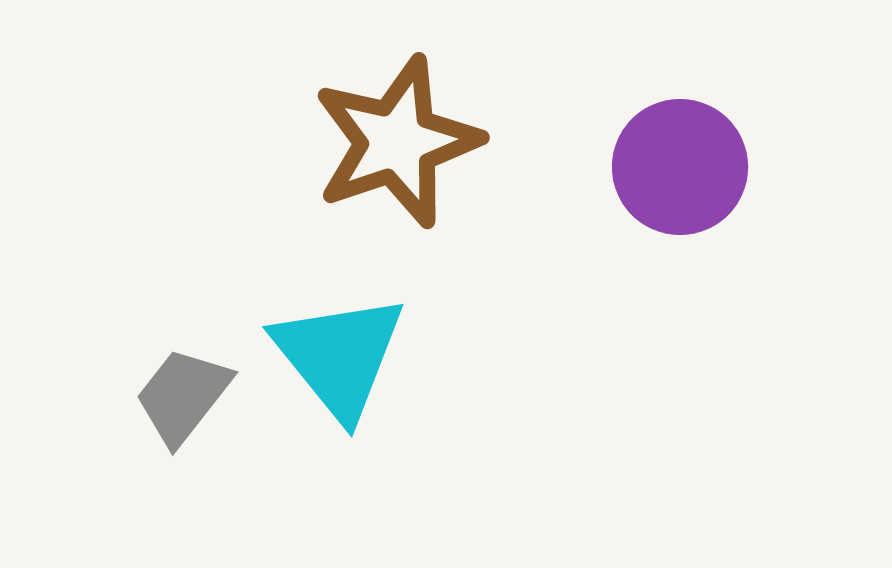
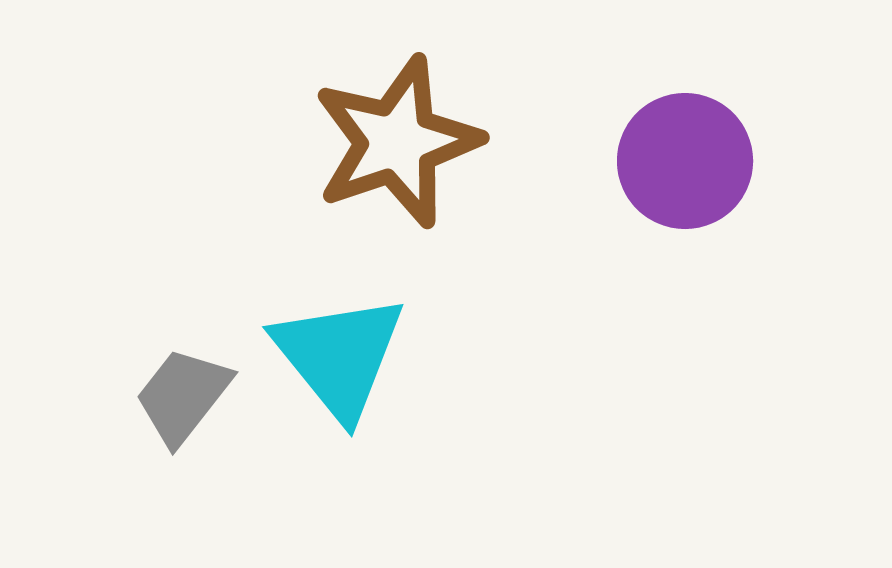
purple circle: moved 5 px right, 6 px up
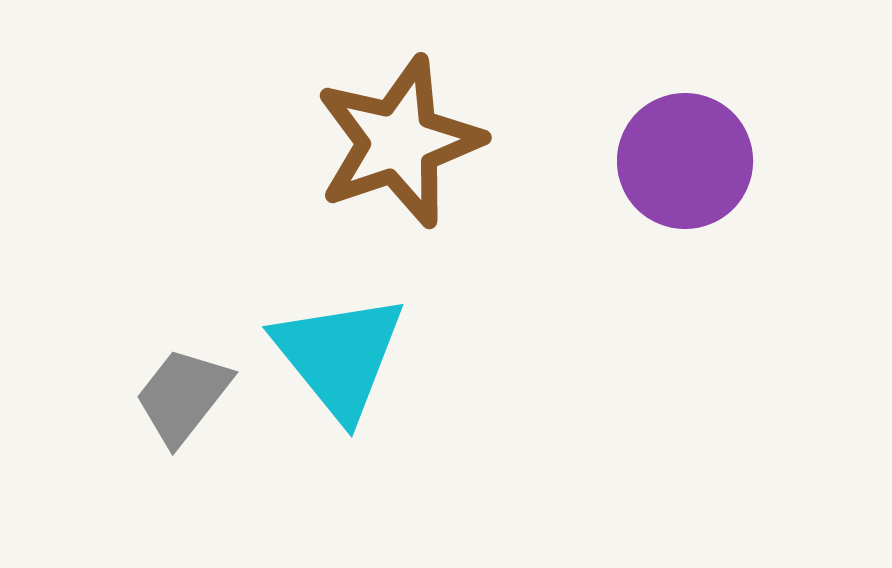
brown star: moved 2 px right
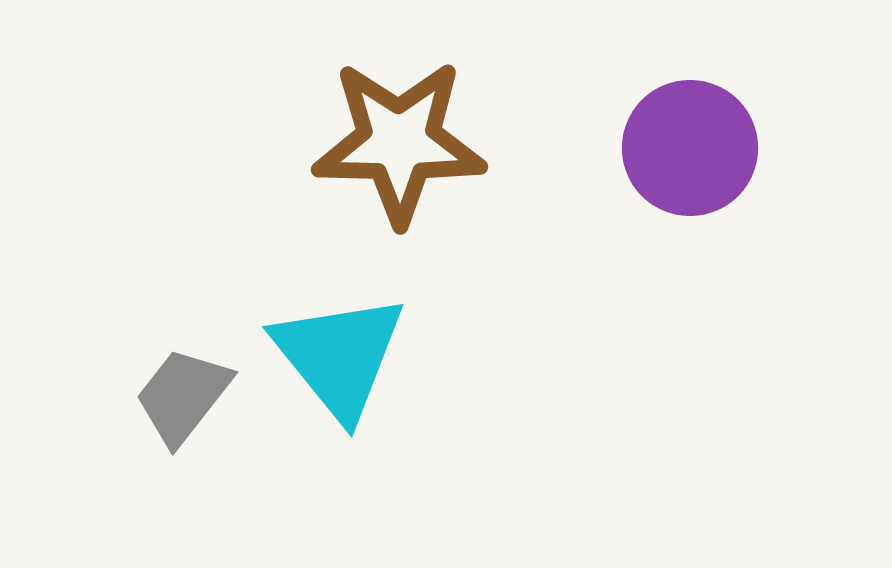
brown star: rotated 20 degrees clockwise
purple circle: moved 5 px right, 13 px up
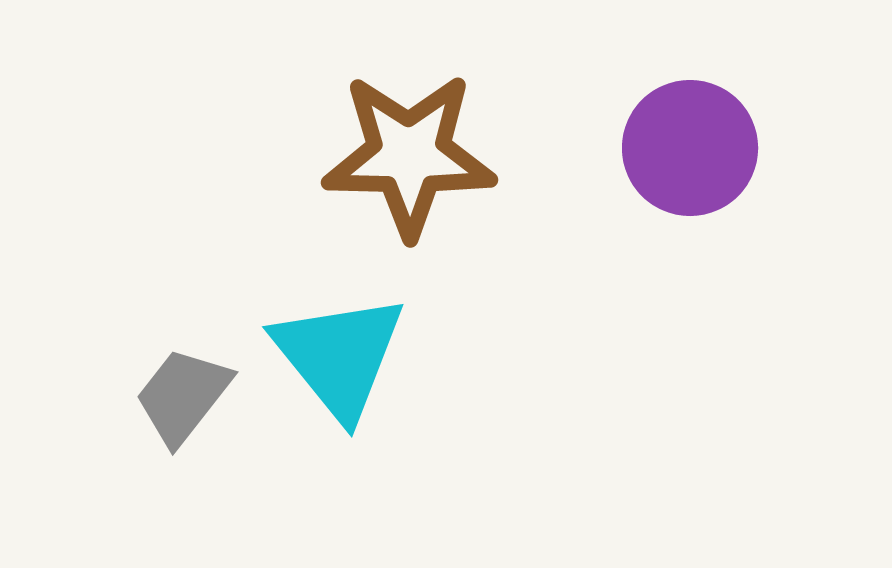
brown star: moved 10 px right, 13 px down
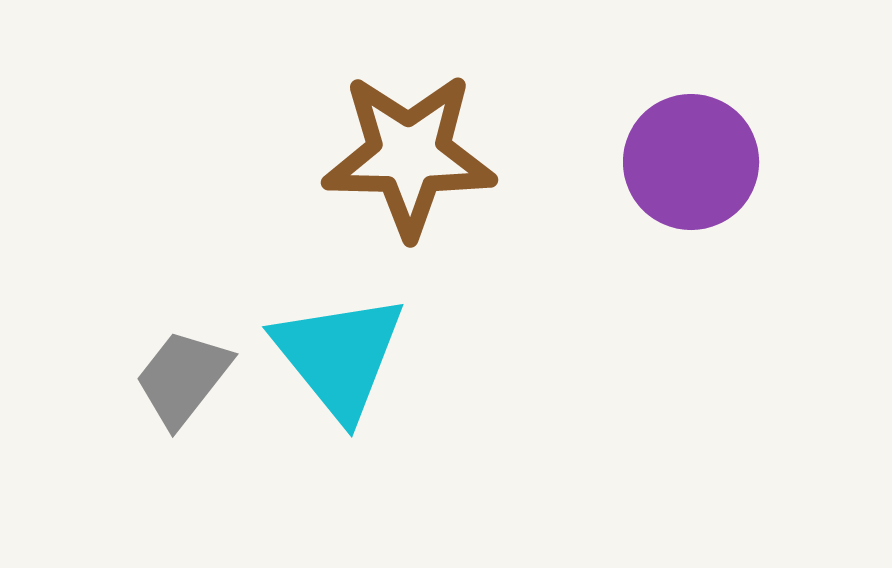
purple circle: moved 1 px right, 14 px down
gray trapezoid: moved 18 px up
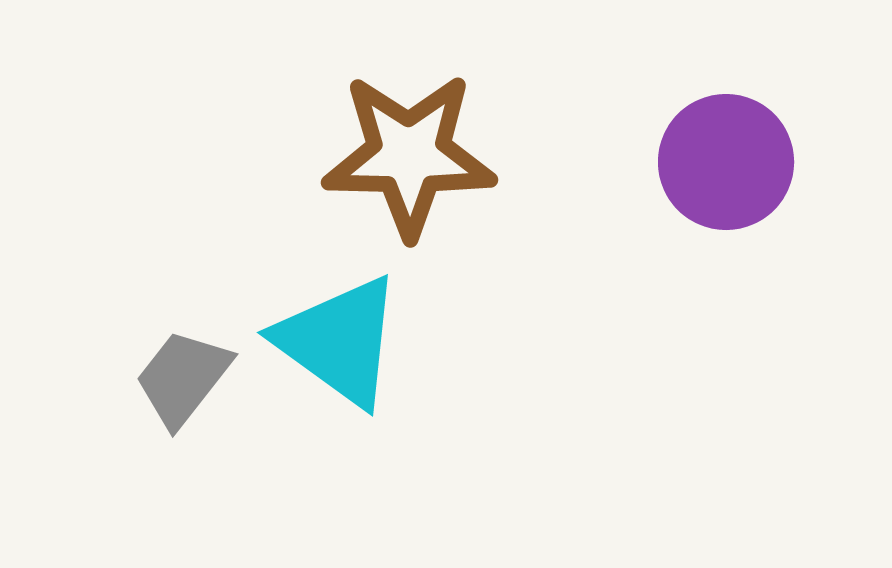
purple circle: moved 35 px right
cyan triangle: moved 15 px up; rotated 15 degrees counterclockwise
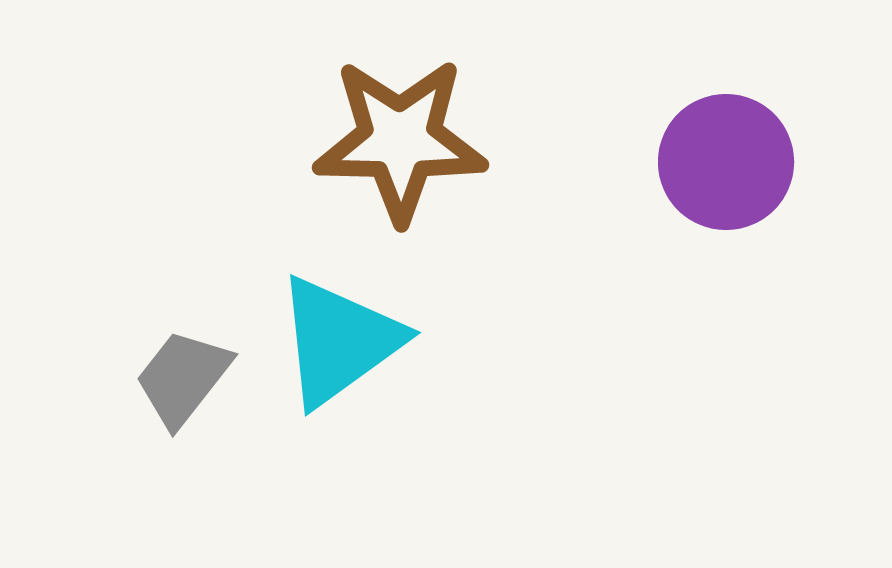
brown star: moved 9 px left, 15 px up
cyan triangle: rotated 48 degrees clockwise
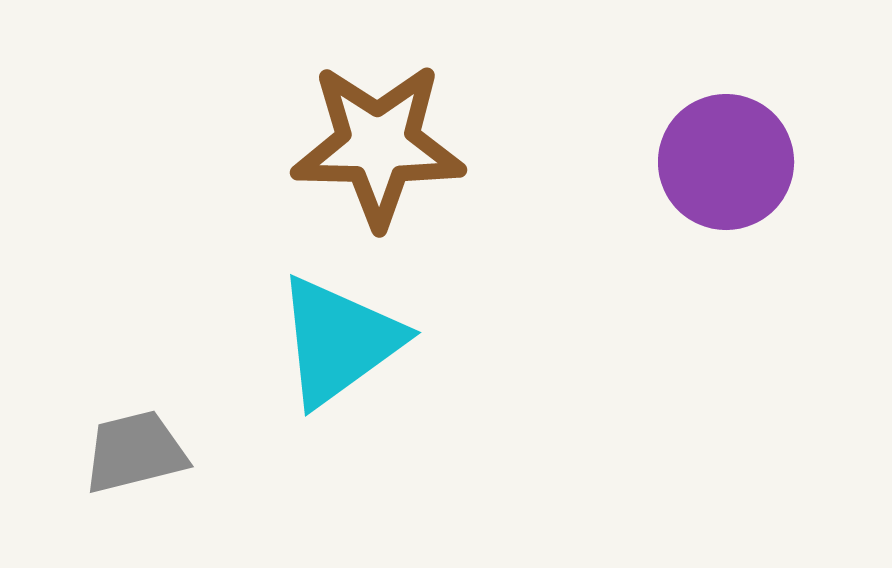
brown star: moved 22 px left, 5 px down
gray trapezoid: moved 48 px left, 74 px down; rotated 38 degrees clockwise
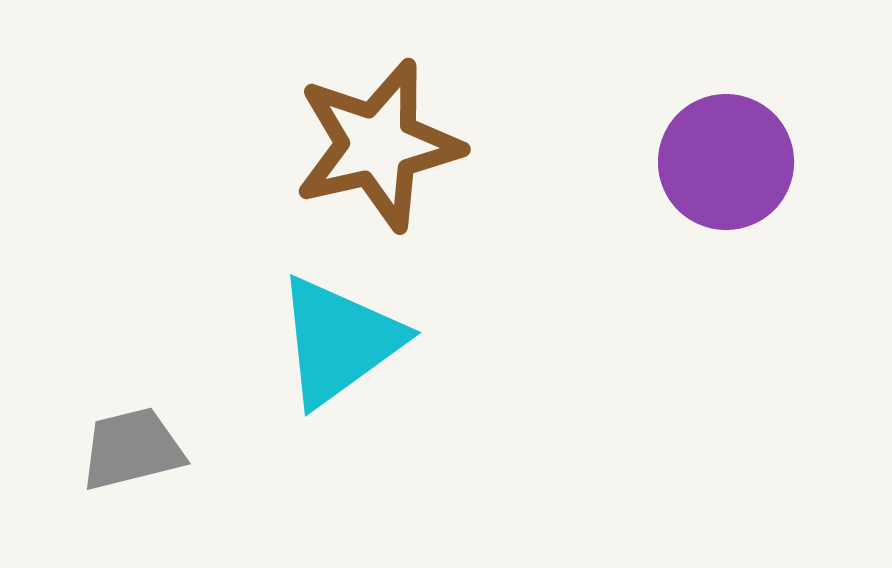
brown star: rotated 14 degrees counterclockwise
gray trapezoid: moved 3 px left, 3 px up
